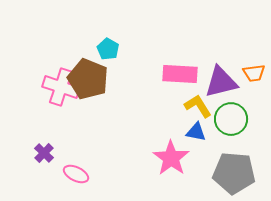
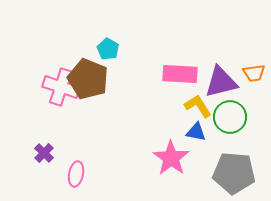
green circle: moved 1 px left, 2 px up
pink ellipse: rotated 75 degrees clockwise
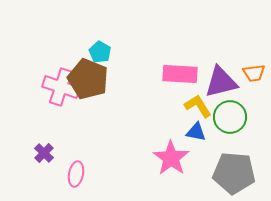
cyan pentagon: moved 8 px left, 3 px down
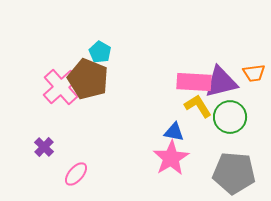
pink rectangle: moved 14 px right, 8 px down
pink cross: rotated 30 degrees clockwise
blue triangle: moved 22 px left
purple cross: moved 6 px up
pink star: rotated 6 degrees clockwise
pink ellipse: rotated 30 degrees clockwise
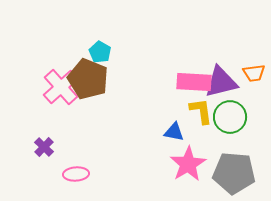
yellow L-shape: moved 3 px right, 5 px down; rotated 24 degrees clockwise
pink star: moved 17 px right, 6 px down
pink ellipse: rotated 45 degrees clockwise
